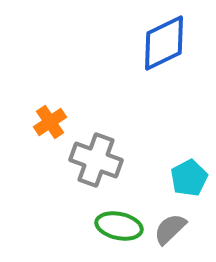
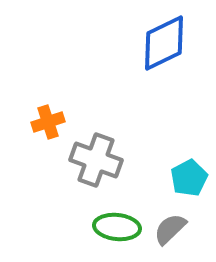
orange cross: moved 2 px left; rotated 16 degrees clockwise
green ellipse: moved 2 px left, 1 px down; rotated 6 degrees counterclockwise
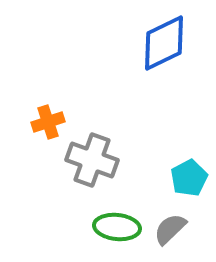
gray cross: moved 4 px left
